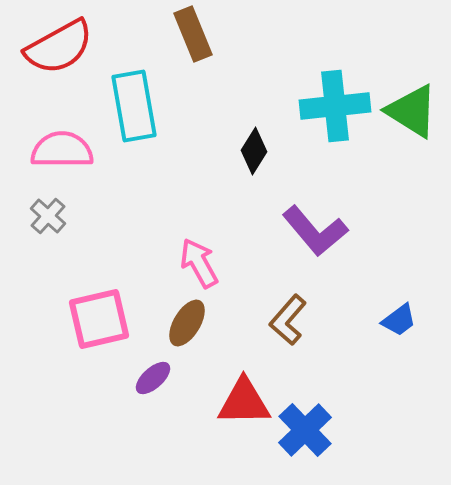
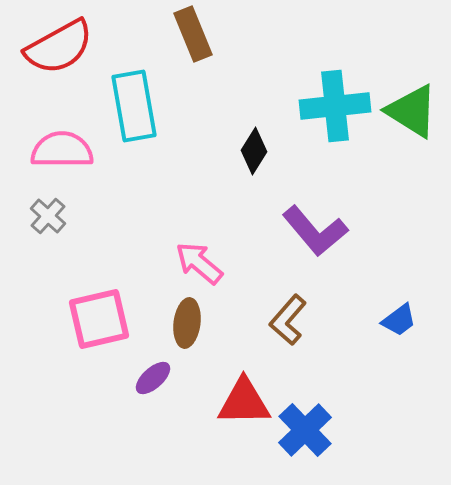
pink arrow: rotated 21 degrees counterclockwise
brown ellipse: rotated 24 degrees counterclockwise
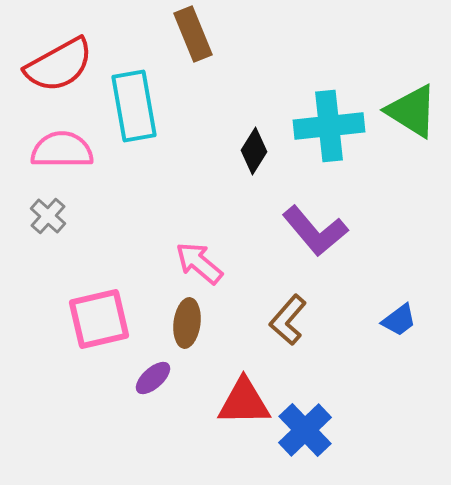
red semicircle: moved 18 px down
cyan cross: moved 6 px left, 20 px down
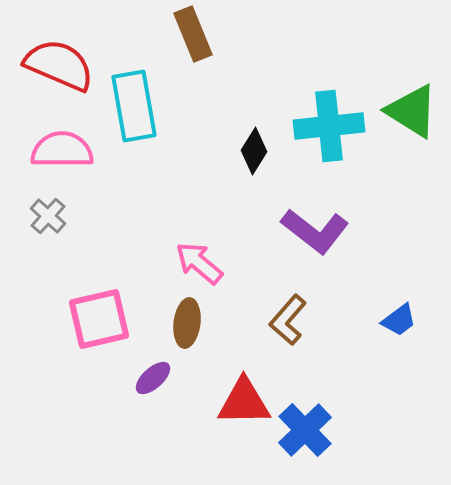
red semicircle: rotated 128 degrees counterclockwise
purple L-shape: rotated 12 degrees counterclockwise
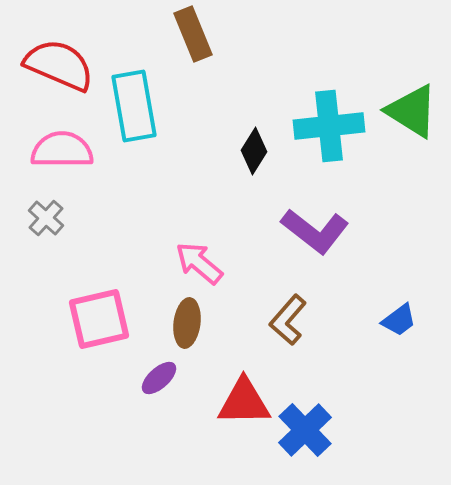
gray cross: moved 2 px left, 2 px down
purple ellipse: moved 6 px right
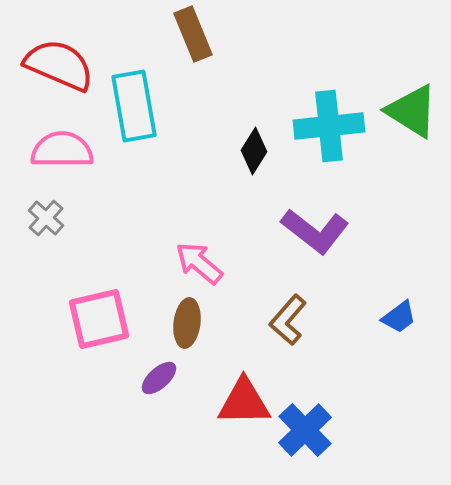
blue trapezoid: moved 3 px up
